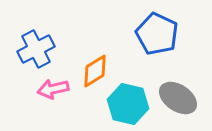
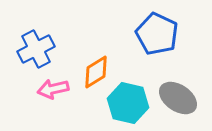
orange diamond: moved 1 px right, 1 px down
cyan hexagon: moved 1 px up
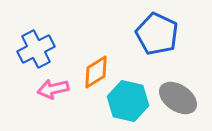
cyan hexagon: moved 2 px up
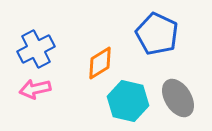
orange diamond: moved 4 px right, 9 px up
pink arrow: moved 18 px left
gray ellipse: rotated 24 degrees clockwise
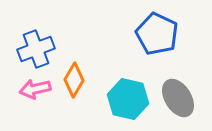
blue cross: rotated 6 degrees clockwise
orange diamond: moved 26 px left, 17 px down; rotated 28 degrees counterclockwise
cyan hexagon: moved 2 px up
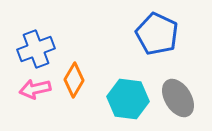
cyan hexagon: rotated 6 degrees counterclockwise
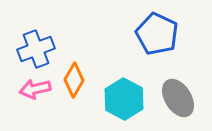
cyan hexagon: moved 4 px left; rotated 21 degrees clockwise
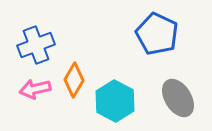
blue cross: moved 4 px up
cyan hexagon: moved 9 px left, 2 px down
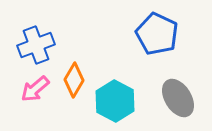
pink arrow: rotated 28 degrees counterclockwise
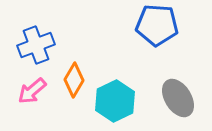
blue pentagon: moved 9 px up; rotated 21 degrees counterclockwise
pink arrow: moved 3 px left, 2 px down
cyan hexagon: rotated 6 degrees clockwise
